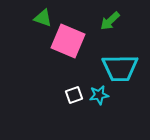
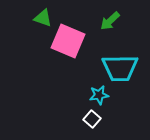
white square: moved 18 px right, 24 px down; rotated 30 degrees counterclockwise
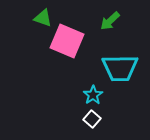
pink square: moved 1 px left
cyan star: moved 6 px left; rotated 24 degrees counterclockwise
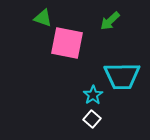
pink square: moved 2 px down; rotated 12 degrees counterclockwise
cyan trapezoid: moved 2 px right, 8 px down
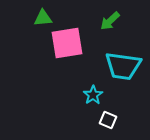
green triangle: rotated 24 degrees counterclockwise
pink square: rotated 20 degrees counterclockwise
cyan trapezoid: moved 1 px right, 10 px up; rotated 9 degrees clockwise
white square: moved 16 px right, 1 px down; rotated 18 degrees counterclockwise
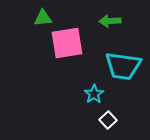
green arrow: rotated 40 degrees clockwise
cyan star: moved 1 px right, 1 px up
white square: rotated 24 degrees clockwise
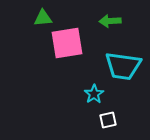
white square: rotated 30 degrees clockwise
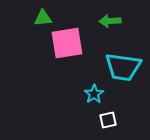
cyan trapezoid: moved 1 px down
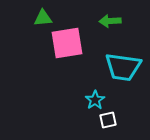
cyan star: moved 1 px right, 6 px down
